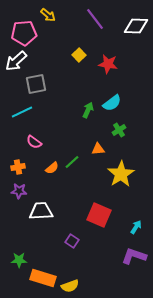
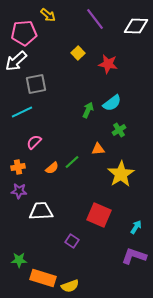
yellow square: moved 1 px left, 2 px up
pink semicircle: rotated 98 degrees clockwise
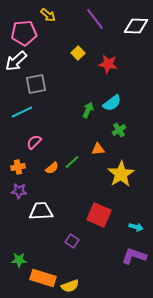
cyan arrow: rotated 72 degrees clockwise
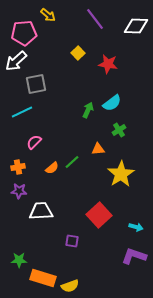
red square: rotated 25 degrees clockwise
purple square: rotated 24 degrees counterclockwise
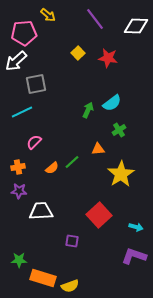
red star: moved 6 px up
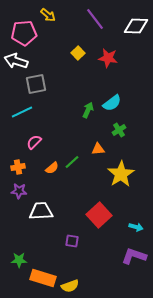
white arrow: rotated 60 degrees clockwise
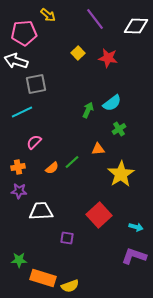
green cross: moved 1 px up
purple square: moved 5 px left, 3 px up
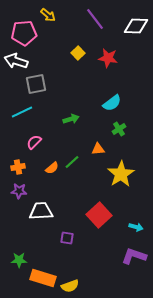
green arrow: moved 17 px left, 9 px down; rotated 49 degrees clockwise
